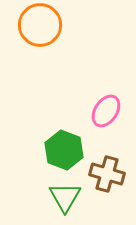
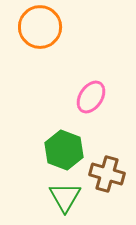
orange circle: moved 2 px down
pink ellipse: moved 15 px left, 14 px up
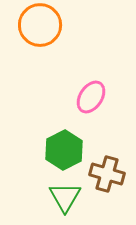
orange circle: moved 2 px up
green hexagon: rotated 12 degrees clockwise
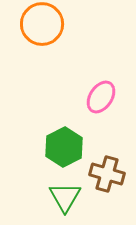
orange circle: moved 2 px right, 1 px up
pink ellipse: moved 10 px right
green hexagon: moved 3 px up
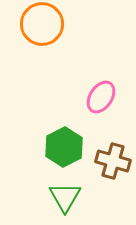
brown cross: moved 6 px right, 13 px up
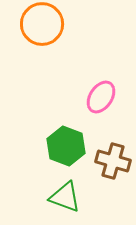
green hexagon: moved 2 px right, 1 px up; rotated 12 degrees counterclockwise
green triangle: rotated 40 degrees counterclockwise
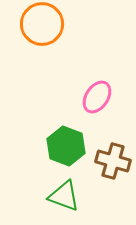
pink ellipse: moved 4 px left
green triangle: moved 1 px left, 1 px up
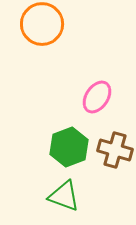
green hexagon: moved 3 px right, 1 px down; rotated 18 degrees clockwise
brown cross: moved 2 px right, 11 px up
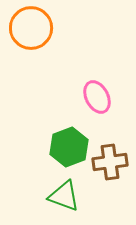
orange circle: moved 11 px left, 4 px down
pink ellipse: rotated 60 degrees counterclockwise
brown cross: moved 5 px left, 12 px down; rotated 24 degrees counterclockwise
